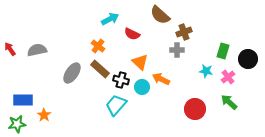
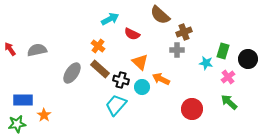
cyan star: moved 8 px up
red circle: moved 3 px left
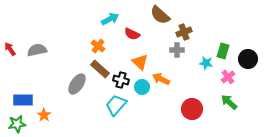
gray ellipse: moved 5 px right, 11 px down
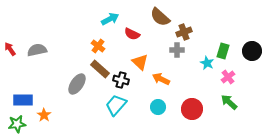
brown semicircle: moved 2 px down
black circle: moved 4 px right, 8 px up
cyan star: moved 1 px right; rotated 16 degrees clockwise
cyan circle: moved 16 px right, 20 px down
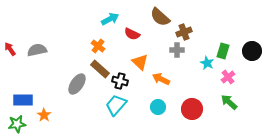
black cross: moved 1 px left, 1 px down
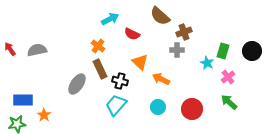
brown semicircle: moved 1 px up
brown rectangle: rotated 24 degrees clockwise
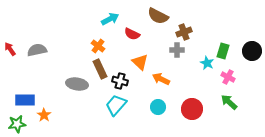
brown semicircle: moved 2 px left; rotated 15 degrees counterclockwise
pink cross: rotated 24 degrees counterclockwise
gray ellipse: rotated 65 degrees clockwise
blue rectangle: moved 2 px right
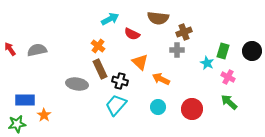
brown semicircle: moved 2 px down; rotated 20 degrees counterclockwise
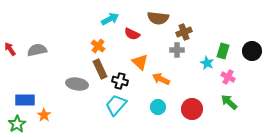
green star: rotated 24 degrees counterclockwise
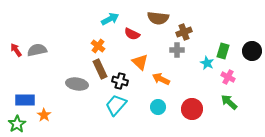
red arrow: moved 6 px right, 1 px down
